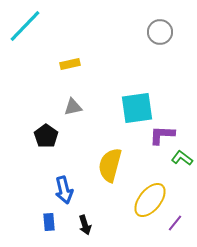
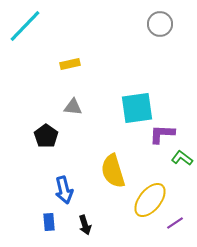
gray circle: moved 8 px up
gray triangle: rotated 18 degrees clockwise
purple L-shape: moved 1 px up
yellow semicircle: moved 3 px right, 6 px down; rotated 32 degrees counterclockwise
purple line: rotated 18 degrees clockwise
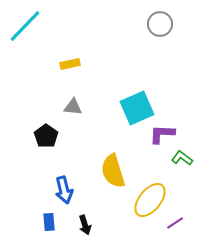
cyan square: rotated 16 degrees counterclockwise
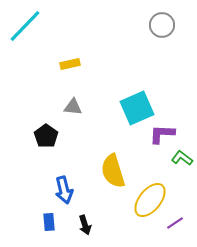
gray circle: moved 2 px right, 1 px down
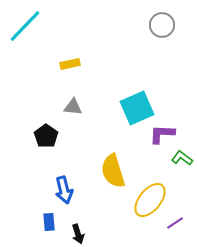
black arrow: moved 7 px left, 9 px down
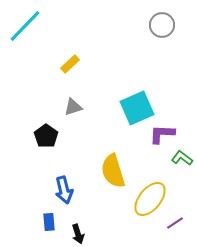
yellow rectangle: rotated 30 degrees counterclockwise
gray triangle: rotated 24 degrees counterclockwise
yellow ellipse: moved 1 px up
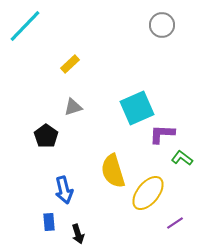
yellow ellipse: moved 2 px left, 6 px up
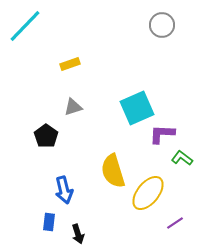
yellow rectangle: rotated 24 degrees clockwise
blue rectangle: rotated 12 degrees clockwise
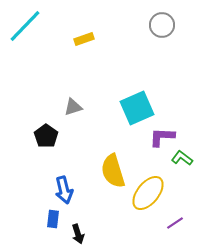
yellow rectangle: moved 14 px right, 25 px up
purple L-shape: moved 3 px down
blue rectangle: moved 4 px right, 3 px up
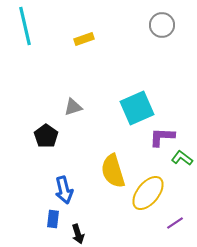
cyan line: rotated 57 degrees counterclockwise
